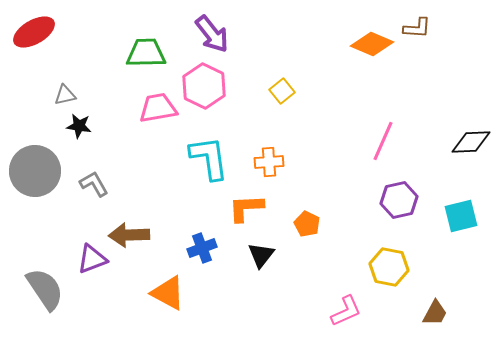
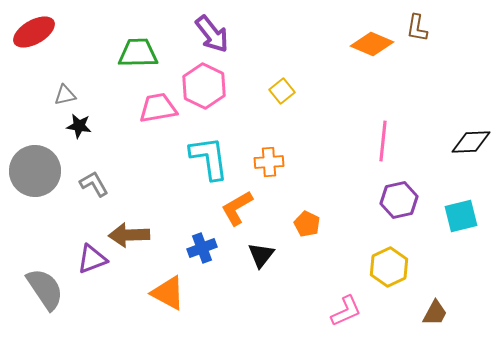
brown L-shape: rotated 96 degrees clockwise
green trapezoid: moved 8 px left
pink line: rotated 18 degrees counterclockwise
orange L-shape: moved 9 px left; rotated 27 degrees counterclockwise
yellow hexagon: rotated 24 degrees clockwise
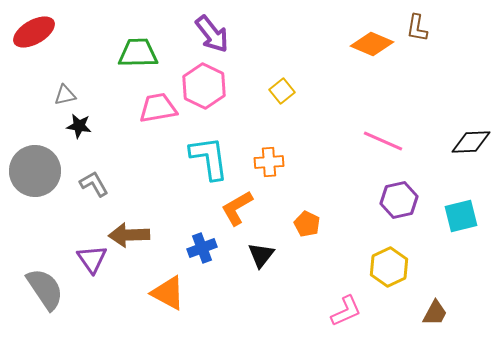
pink line: rotated 72 degrees counterclockwise
purple triangle: rotated 44 degrees counterclockwise
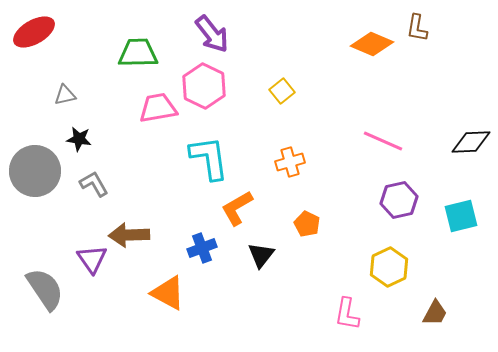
black star: moved 13 px down
orange cross: moved 21 px right; rotated 12 degrees counterclockwise
pink L-shape: moved 1 px right, 3 px down; rotated 124 degrees clockwise
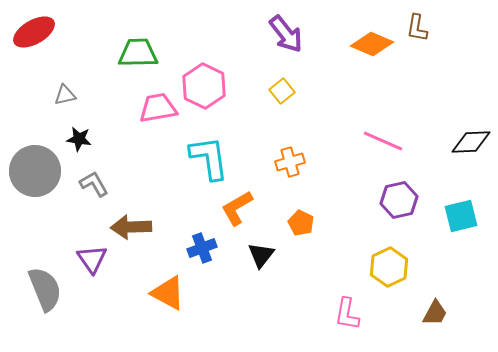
purple arrow: moved 74 px right
orange pentagon: moved 6 px left, 1 px up
brown arrow: moved 2 px right, 8 px up
gray semicircle: rotated 12 degrees clockwise
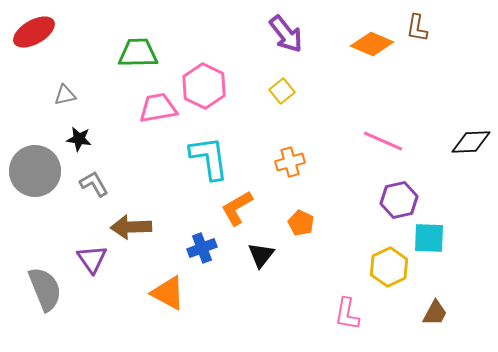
cyan square: moved 32 px left, 22 px down; rotated 16 degrees clockwise
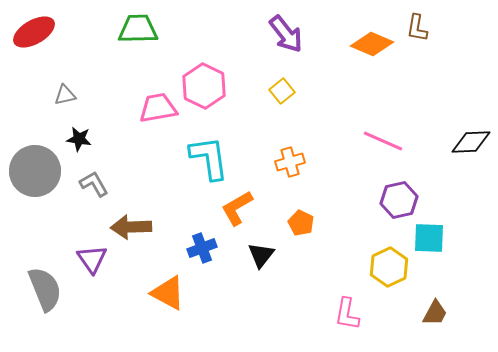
green trapezoid: moved 24 px up
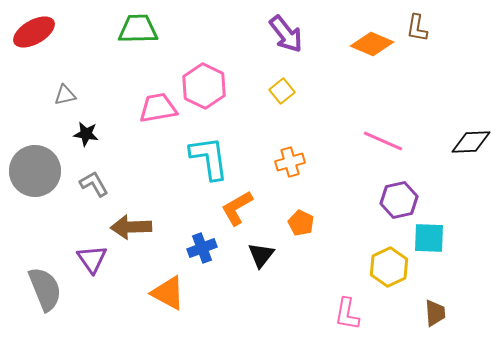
black star: moved 7 px right, 5 px up
brown trapezoid: rotated 32 degrees counterclockwise
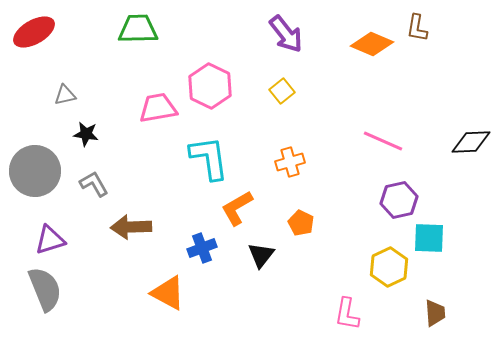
pink hexagon: moved 6 px right
purple triangle: moved 42 px left, 19 px up; rotated 48 degrees clockwise
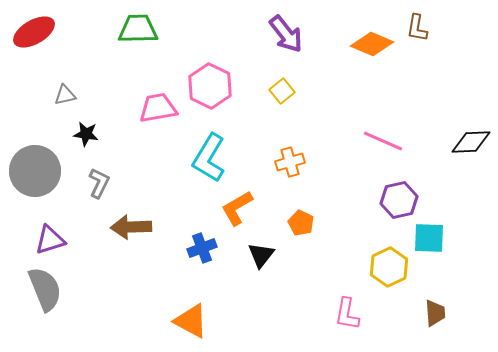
cyan L-shape: rotated 141 degrees counterclockwise
gray L-shape: moved 5 px right, 1 px up; rotated 56 degrees clockwise
orange triangle: moved 23 px right, 28 px down
